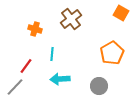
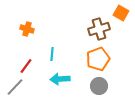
brown cross: moved 28 px right, 10 px down; rotated 20 degrees clockwise
orange cross: moved 8 px left
orange pentagon: moved 14 px left, 6 px down; rotated 10 degrees clockwise
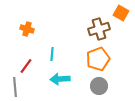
gray line: rotated 48 degrees counterclockwise
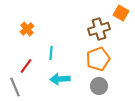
orange cross: rotated 32 degrees clockwise
cyan line: moved 1 px left, 1 px up
gray line: rotated 18 degrees counterclockwise
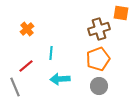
orange square: rotated 21 degrees counterclockwise
red line: rotated 14 degrees clockwise
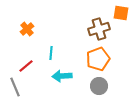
cyan arrow: moved 2 px right, 3 px up
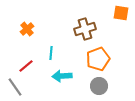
brown cross: moved 14 px left
gray line: rotated 12 degrees counterclockwise
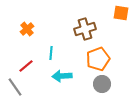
gray circle: moved 3 px right, 2 px up
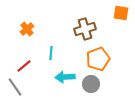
red line: moved 2 px left
cyan arrow: moved 3 px right, 1 px down
gray circle: moved 11 px left
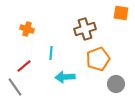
orange cross: rotated 32 degrees counterclockwise
gray circle: moved 25 px right
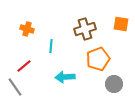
orange square: moved 11 px down
cyan line: moved 7 px up
gray circle: moved 2 px left
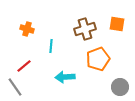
orange square: moved 4 px left
gray circle: moved 6 px right, 3 px down
